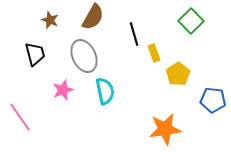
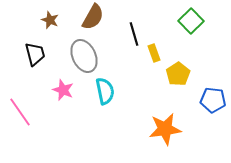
pink star: rotated 30 degrees counterclockwise
pink line: moved 5 px up
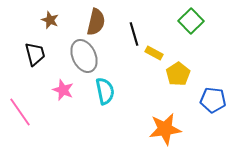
brown semicircle: moved 3 px right, 5 px down; rotated 16 degrees counterclockwise
yellow rectangle: rotated 42 degrees counterclockwise
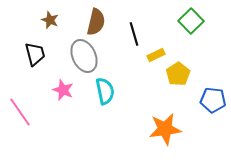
yellow rectangle: moved 2 px right, 2 px down; rotated 54 degrees counterclockwise
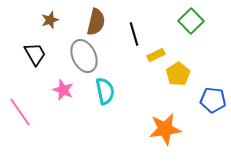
brown star: rotated 30 degrees clockwise
black trapezoid: rotated 15 degrees counterclockwise
